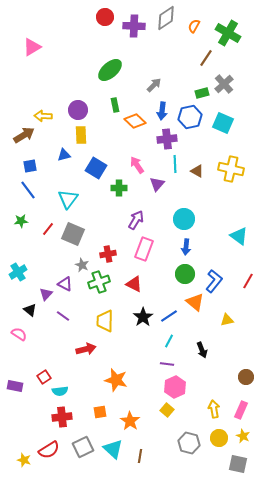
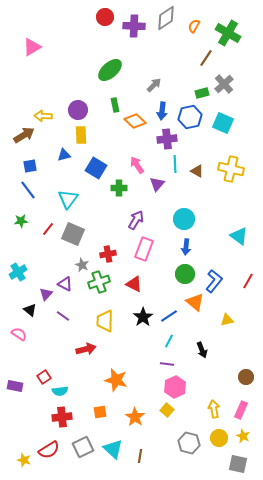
orange star at (130, 421): moved 5 px right, 4 px up
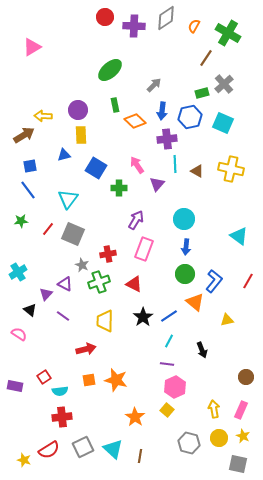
orange square at (100, 412): moved 11 px left, 32 px up
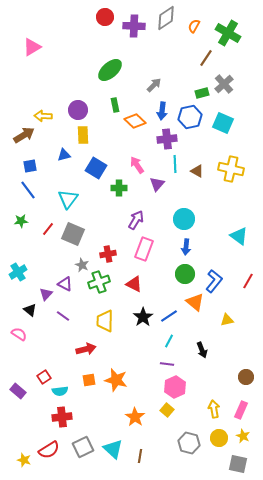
yellow rectangle at (81, 135): moved 2 px right
purple rectangle at (15, 386): moved 3 px right, 5 px down; rotated 28 degrees clockwise
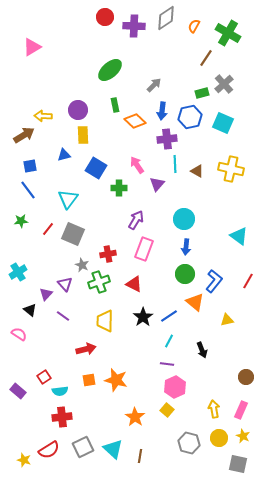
purple triangle at (65, 284): rotated 21 degrees clockwise
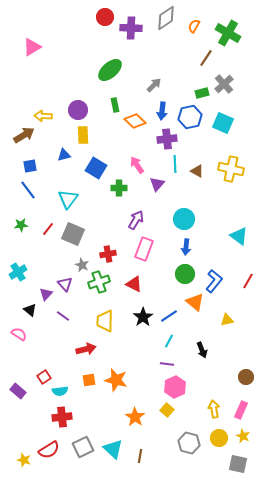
purple cross at (134, 26): moved 3 px left, 2 px down
green star at (21, 221): moved 4 px down
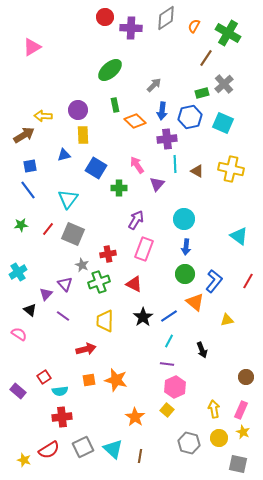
yellow star at (243, 436): moved 4 px up
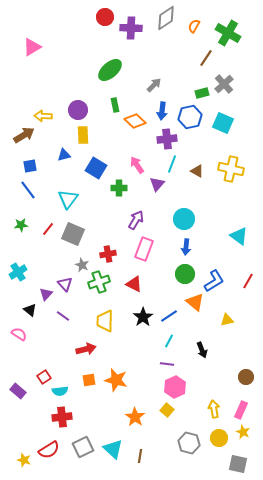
cyan line at (175, 164): moved 3 px left; rotated 24 degrees clockwise
blue L-shape at (214, 281): rotated 20 degrees clockwise
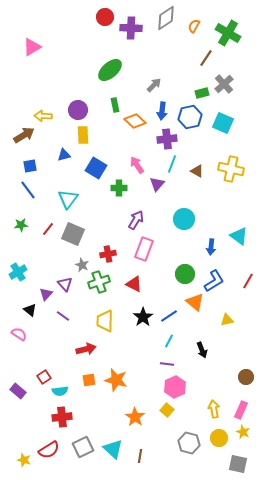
blue arrow at (186, 247): moved 25 px right
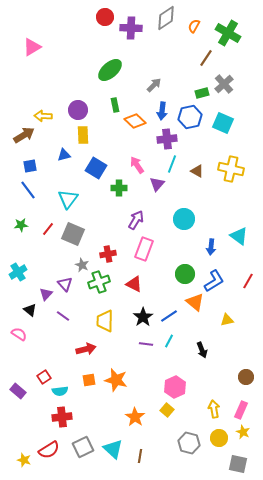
purple line at (167, 364): moved 21 px left, 20 px up
